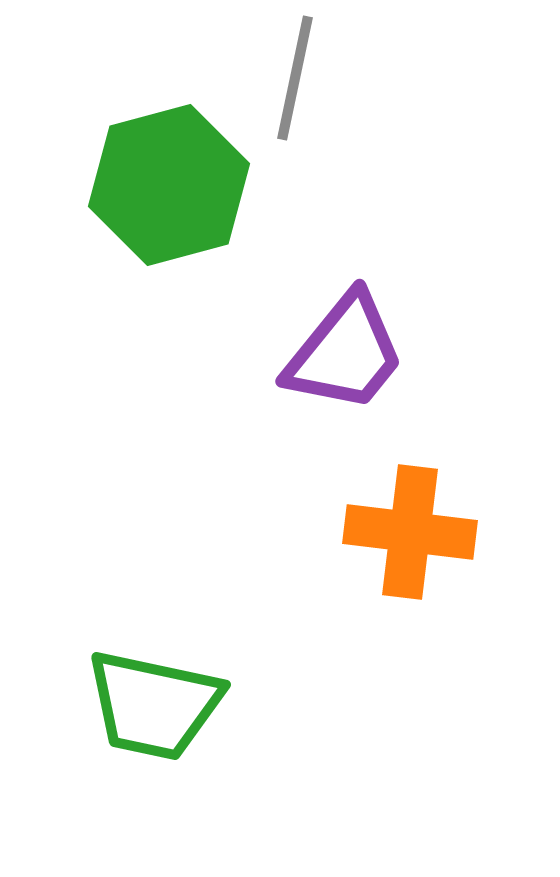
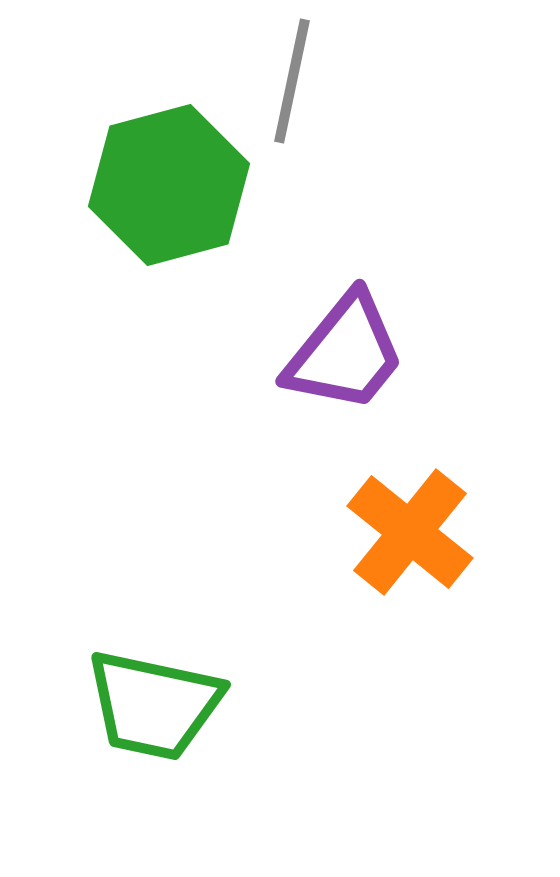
gray line: moved 3 px left, 3 px down
orange cross: rotated 32 degrees clockwise
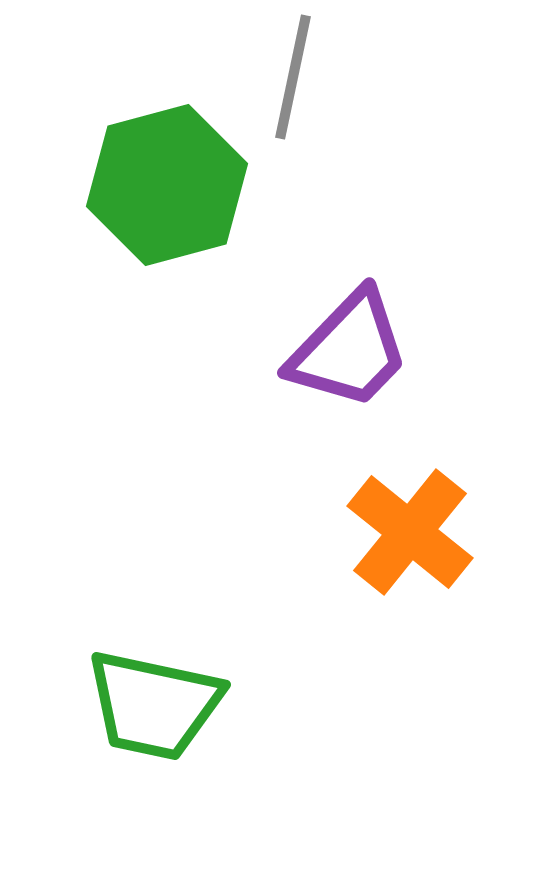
gray line: moved 1 px right, 4 px up
green hexagon: moved 2 px left
purple trapezoid: moved 4 px right, 3 px up; rotated 5 degrees clockwise
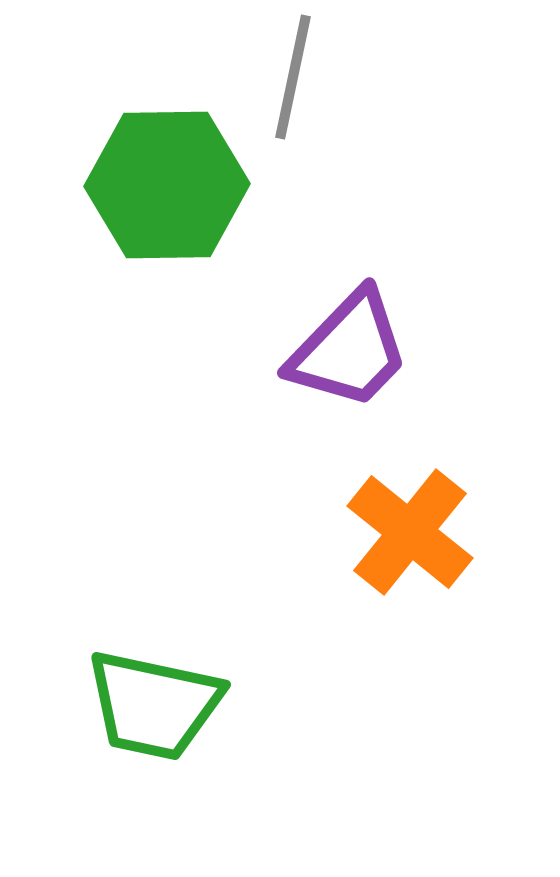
green hexagon: rotated 14 degrees clockwise
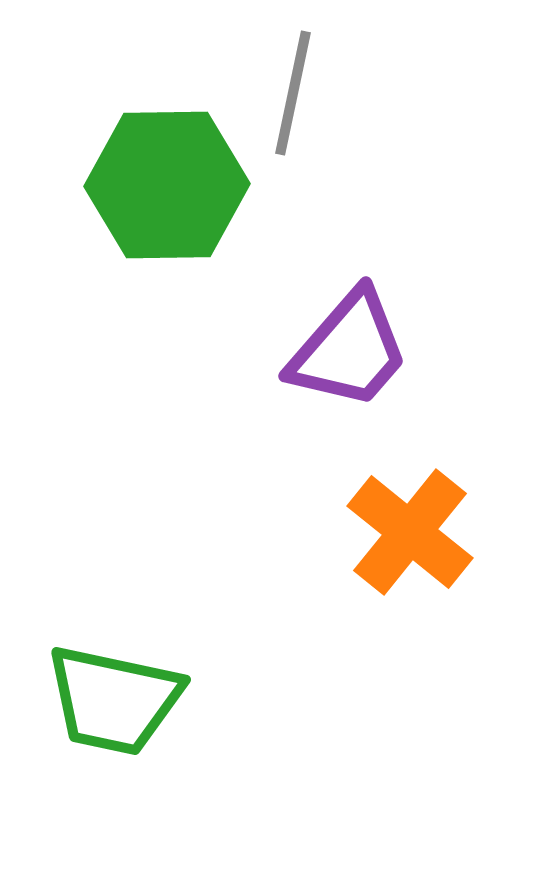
gray line: moved 16 px down
purple trapezoid: rotated 3 degrees counterclockwise
green trapezoid: moved 40 px left, 5 px up
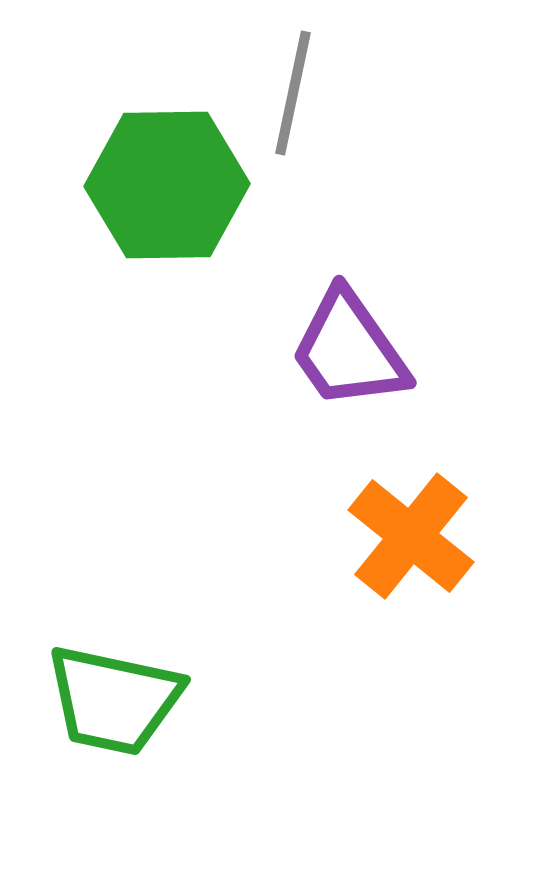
purple trapezoid: rotated 104 degrees clockwise
orange cross: moved 1 px right, 4 px down
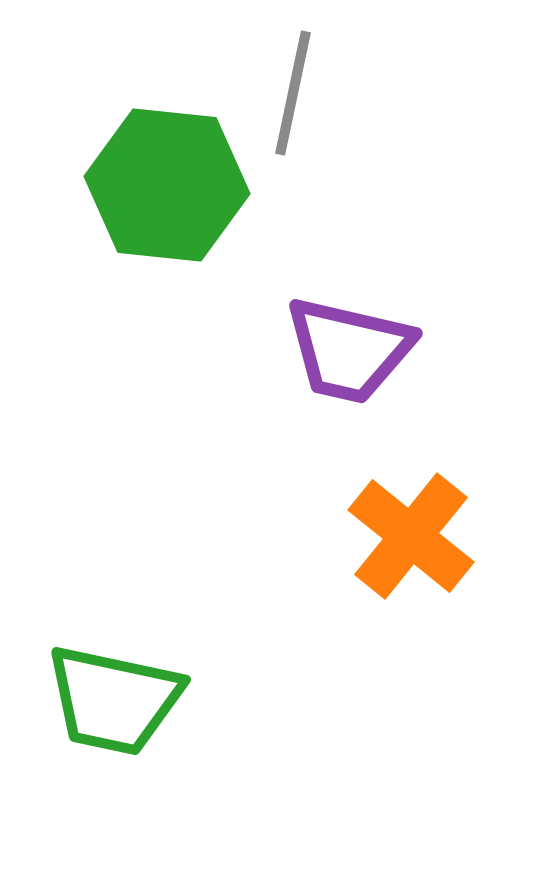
green hexagon: rotated 7 degrees clockwise
purple trapezoid: rotated 42 degrees counterclockwise
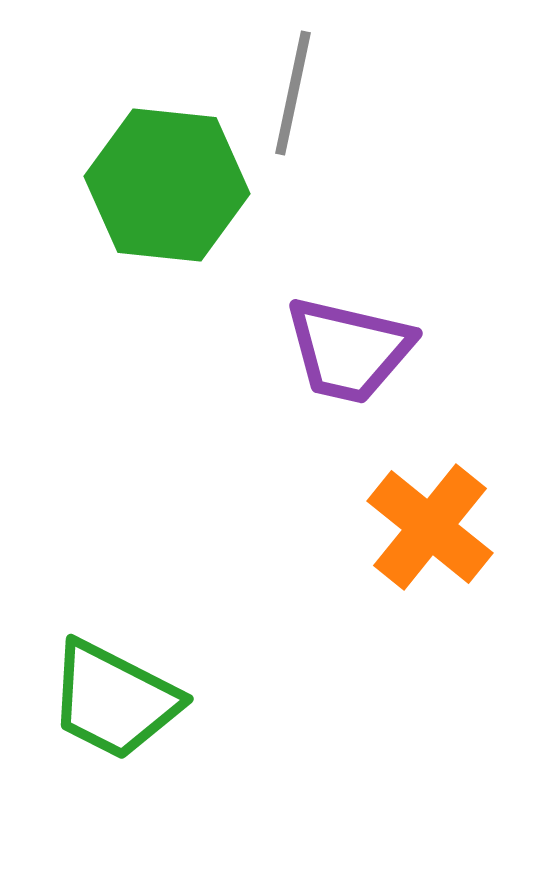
orange cross: moved 19 px right, 9 px up
green trapezoid: rotated 15 degrees clockwise
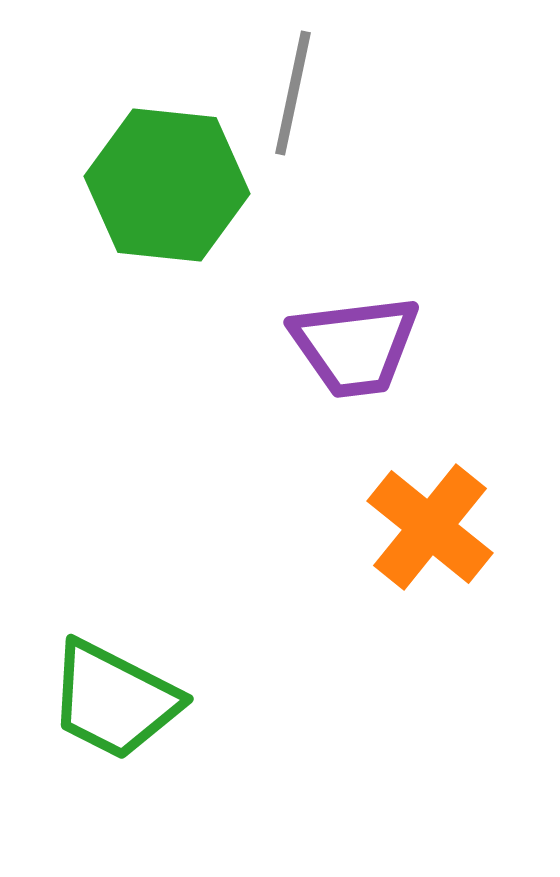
purple trapezoid: moved 6 px right, 4 px up; rotated 20 degrees counterclockwise
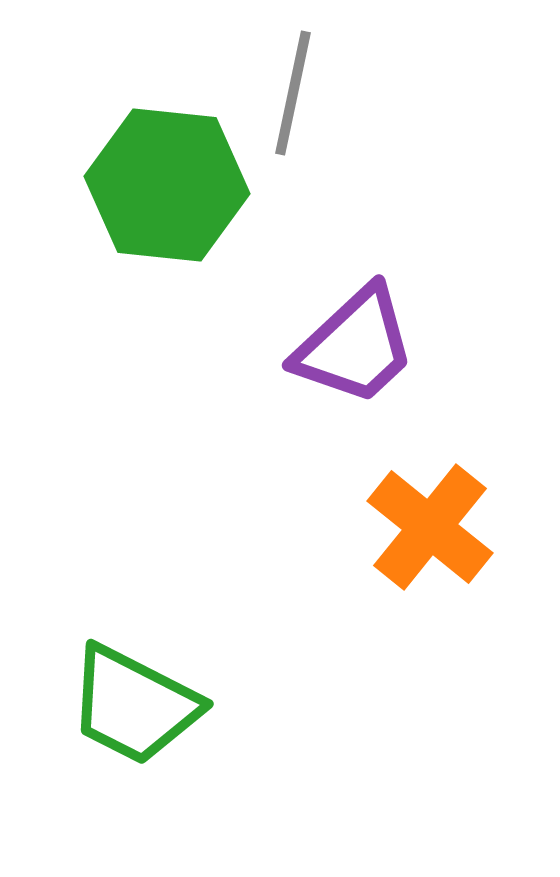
purple trapezoid: rotated 36 degrees counterclockwise
green trapezoid: moved 20 px right, 5 px down
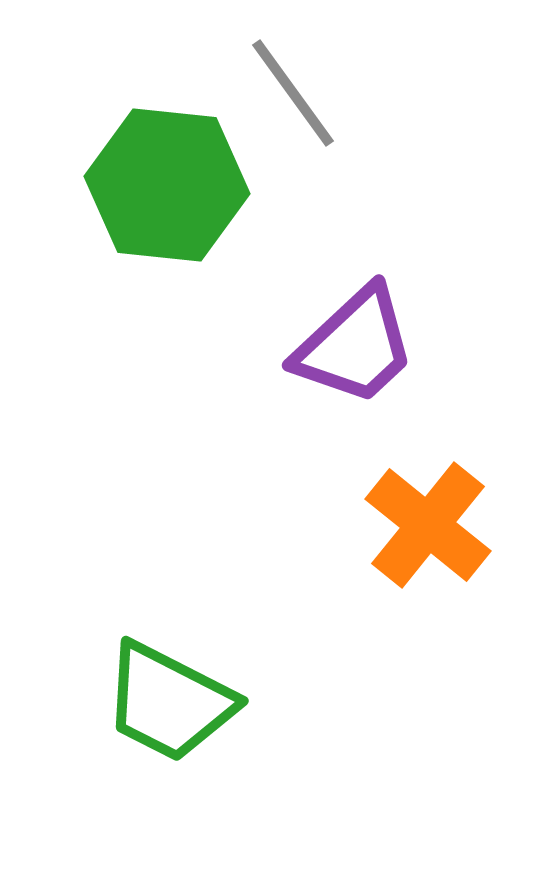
gray line: rotated 48 degrees counterclockwise
orange cross: moved 2 px left, 2 px up
green trapezoid: moved 35 px right, 3 px up
